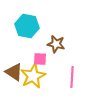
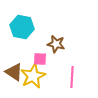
cyan hexagon: moved 5 px left, 1 px down
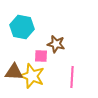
pink square: moved 1 px right, 3 px up
brown triangle: rotated 30 degrees counterclockwise
yellow star: moved 1 px left; rotated 25 degrees counterclockwise
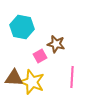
pink square: moved 1 px left; rotated 32 degrees counterclockwise
brown triangle: moved 6 px down
yellow star: moved 6 px down
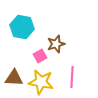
brown star: rotated 30 degrees counterclockwise
yellow star: moved 9 px right; rotated 10 degrees counterclockwise
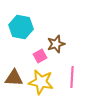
cyan hexagon: moved 1 px left
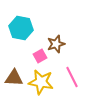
cyan hexagon: moved 1 px down
pink line: rotated 30 degrees counterclockwise
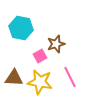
pink line: moved 2 px left
yellow star: moved 1 px left
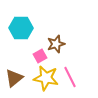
cyan hexagon: rotated 10 degrees counterclockwise
brown triangle: rotated 42 degrees counterclockwise
yellow star: moved 6 px right, 4 px up
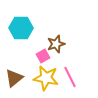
pink square: moved 3 px right
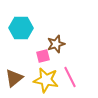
pink square: rotated 16 degrees clockwise
yellow star: moved 2 px down
